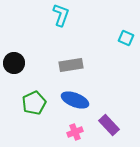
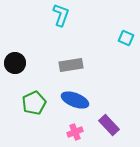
black circle: moved 1 px right
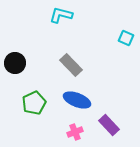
cyan L-shape: rotated 95 degrees counterclockwise
gray rectangle: rotated 55 degrees clockwise
blue ellipse: moved 2 px right
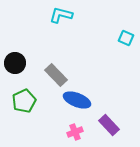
gray rectangle: moved 15 px left, 10 px down
green pentagon: moved 10 px left, 2 px up
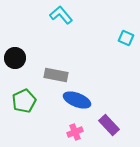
cyan L-shape: rotated 35 degrees clockwise
black circle: moved 5 px up
gray rectangle: rotated 35 degrees counterclockwise
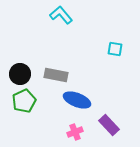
cyan square: moved 11 px left, 11 px down; rotated 14 degrees counterclockwise
black circle: moved 5 px right, 16 px down
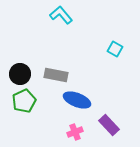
cyan square: rotated 21 degrees clockwise
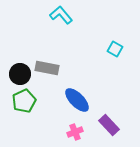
gray rectangle: moved 9 px left, 7 px up
blue ellipse: rotated 24 degrees clockwise
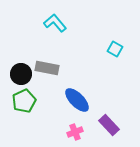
cyan L-shape: moved 6 px left, 8 px down
black circle: moved 1 px right
